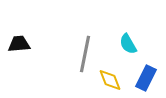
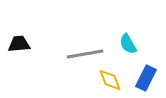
gray line: rotated 69 degrees clockwise
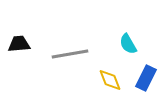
gray line: moved 15 px left
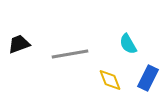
black trapezoid: rotated 15 degrees counterclockwise
blue rectangle: moved 2 px right
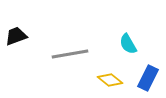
black trapezoid: moved 3 px left, 8 px up
yellow diamond: rotated 30 degrees counterclockwise
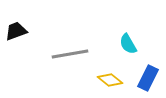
black trapezoid: moved 5 px up
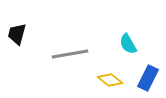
black trapezoid: moved 1 px right, 3 px down; rotated 55 degrees counterclockwise
